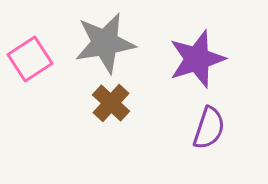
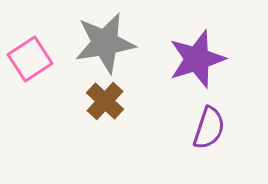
brown cross: moved 6 px left, 2 px up
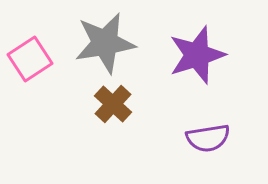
purple star: moved 4 px up
brown cross: moved 8 px right, 3 px down
purple semicircle: moved 1 px left, 10 px down; rotated 63 degrees clockwise
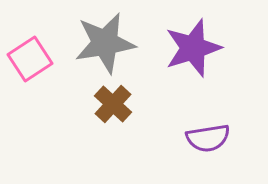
purple star: moved 4 px left, 7 px up
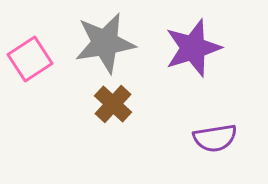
purple semicircle: moved 7 px right
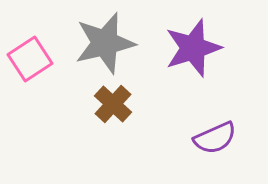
gray star: rotated 4 degrees counterclockwise
purple semicircle: rotated 15 degrees counterclockwise
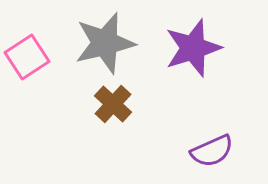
pink square: moved 3 px left, 2 px up
purple semicircle: moved 3 px left, 13 px down
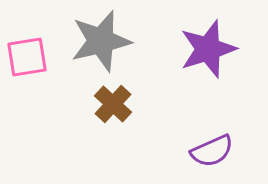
gray star: moved 4 px left, 2 px up
purple star: moved 15 px right, 1 px down
pink square: rotated 24 degrees clockwise
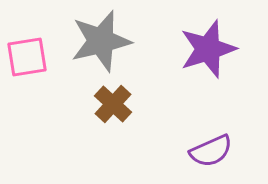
purple semicircle: moved 1 px left
